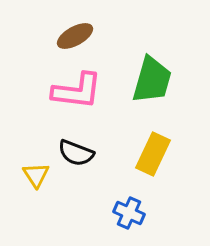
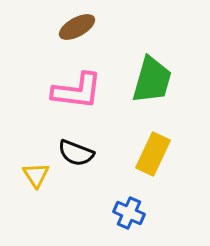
brown ellipse: moved 2 px right, 9 px up
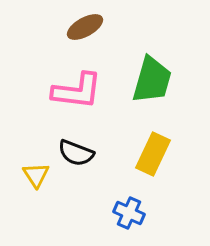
brown ellipse: moved 8 px right
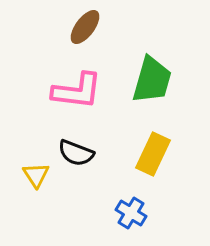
brown ellipse: rotated 24 degrees counterclockwise
blue cross: moved 2 px right; rotated 8 degrees clockwise
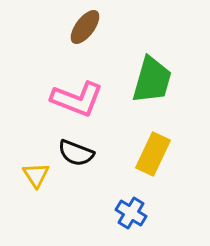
pink L-shape: moved 8 px down; rotated 14 degrees clockwise
